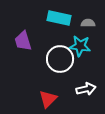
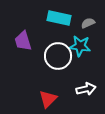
gray semicircle: rotated 24 degrees counterclockwise
white circle: moved 2 px left, 3 px up
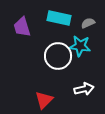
purple trapezoid: moved 1 px left, 14 px up
white arrow: moved 2 px left
red triangle: moved 4 px left, 1 px down
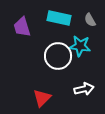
gray semicircle: moved 2 px right, 3 px up; rotated 96 degrees counterclockwise
red triangle: moved 2 px left, 2 px up
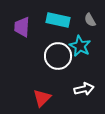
cyan rectangle: moved 1 px left, 2 px down
purple trapezoid: rotated 20 degrees clockwise
cyan star: rotated 20 degrees clockwise
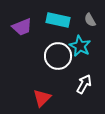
purple trapezoid: rotated 115 degrees counterclockwise
white arrow: moved 5 px up; rotated 48 degrees counterclockwise
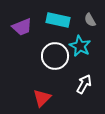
white circle: moved 3 px left
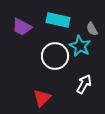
gray semicircle: moved 2 px right, 9 px down
purple trapezoid: rotated 50 degrees clockwise
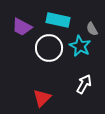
white circle: moved 6 px left, 8 px up
